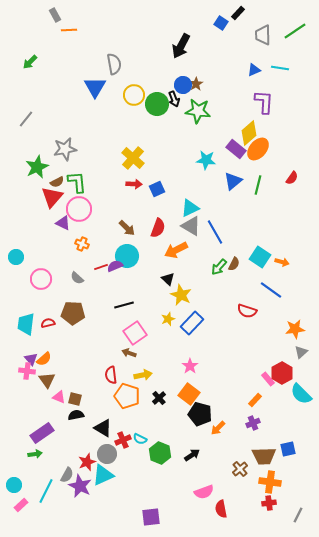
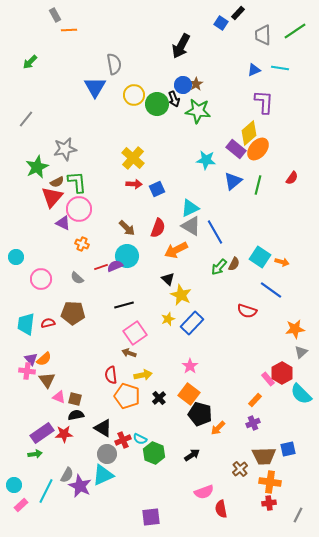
green hexagon at (160, 453): moved 6 px left
red star at (87, 462): moved 23 px left, 28 px up; rotated 18 degrees clockwise
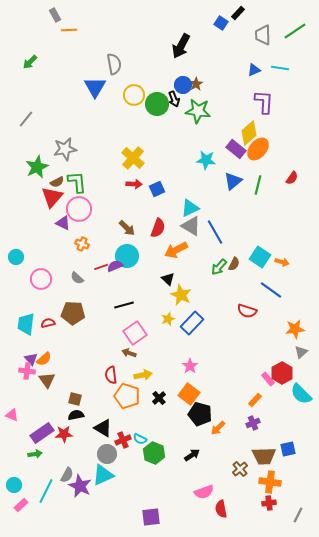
pink triangle at (59, 397): moved 47 px left, 18 px down
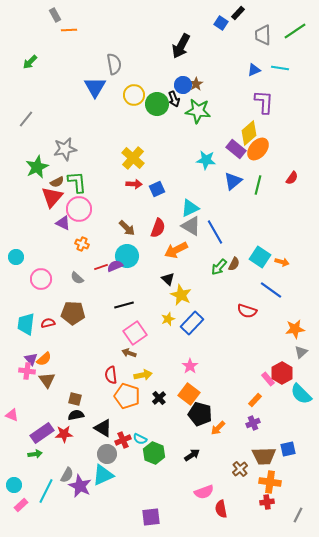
red cross at (269, 503): moved 2 px left, 1 px up
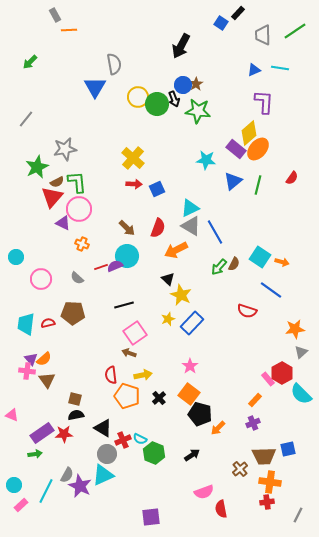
yellow circle at (134, 95): moved 4 px right, 2 px down
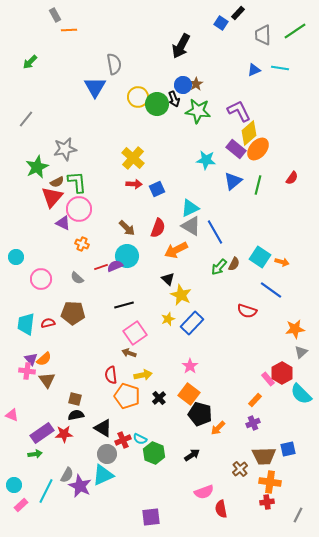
purple L-shape at (264, 102): moved 25 px left, 9 px down; rotated 30 degrees counterclockwise
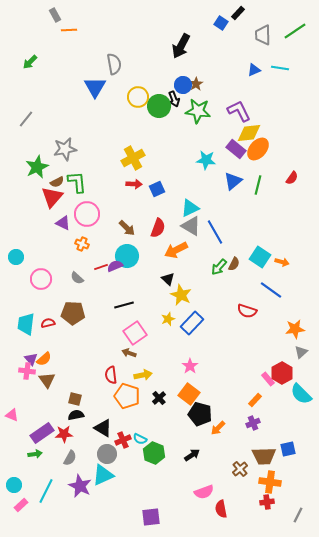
green circle at (157, 104): moved 2 px right, 2 px down
yellow diamond at (249, 133): rotated 35 degrees clockwise
yellow cross at (133, 158): rotated 20 degrees clockwise
pink circle at (79, 209): moved 8 px right, 5 px down
gray semicircle at (67, 475): moved 3 px right, 17 px up
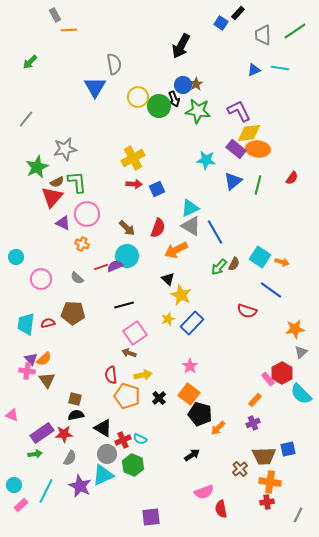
orange ellipse at (258, 149): rotated 55 degrees clockwise
green hexagon at (154, 453): moved 21 px left, 12 px down
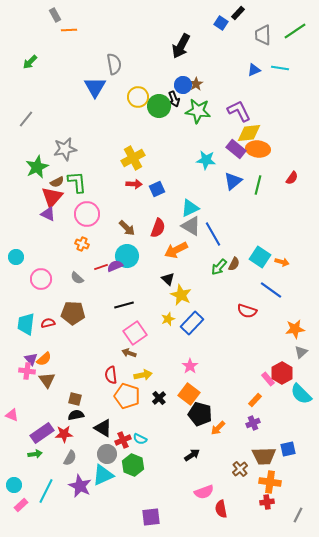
purple triangle at (63, 223): moved 15 px left, 9 px up
blue line at (215, 232): moved 2 px left, 2 px down
